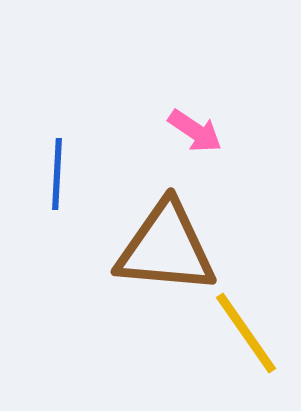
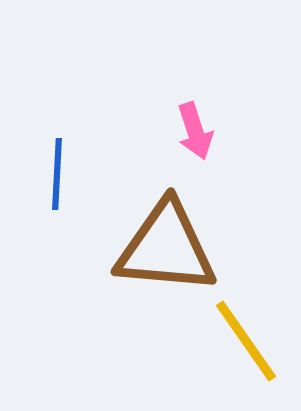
pink arrow: rotated 38 degrees clockwise
yellow line: moved 8 px down
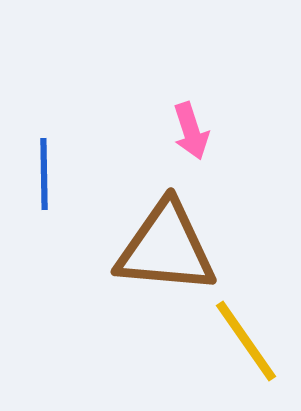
pink arrow: moved 4 px left
blue line: moved 13 px left; rotated 4 degrees counterclockwise
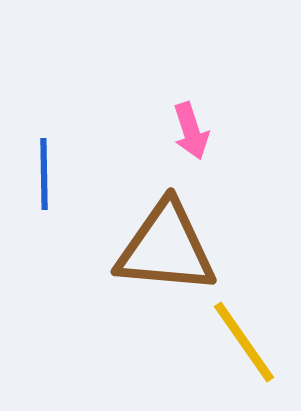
yellow line: moved 2 px left, 1 px down
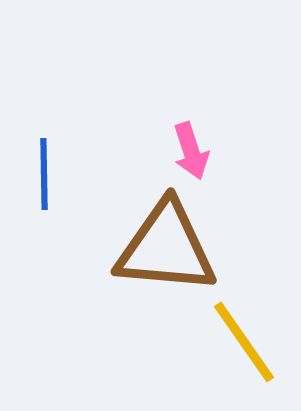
pink arrow: moved 20 px down
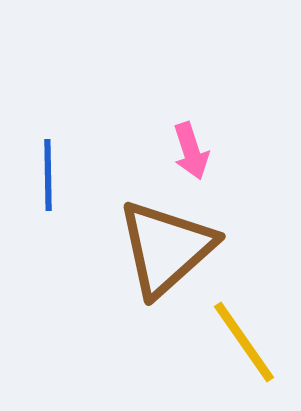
blue line: moved 4 px right, 1 px down
brown triangle: rotated 47 degrees counterclockwise
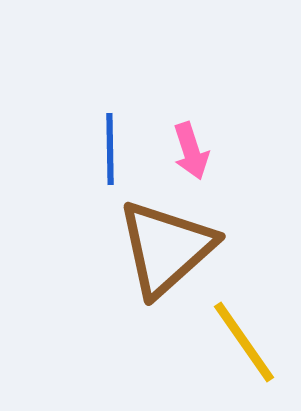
blue line: moved 62 px right, 26 px up
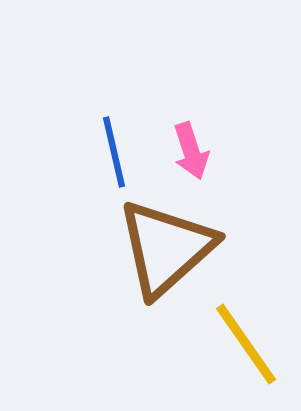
blue line: moved 4 px right, 3 px down; rotated 12 degrees counterclockwise
yellow line: moved 2 px right, 2 px down
